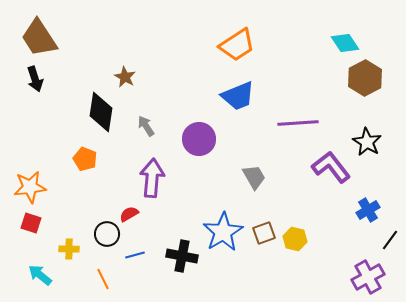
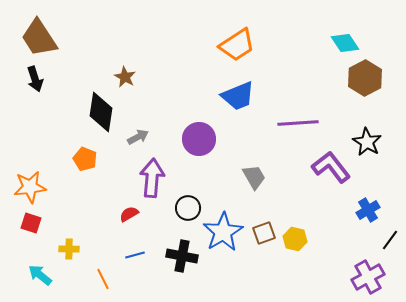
gray arrow: moved 8 px left, 11 px down; rotated 95 degrees clockwise
black circle: moved 81 px right, 26 px up
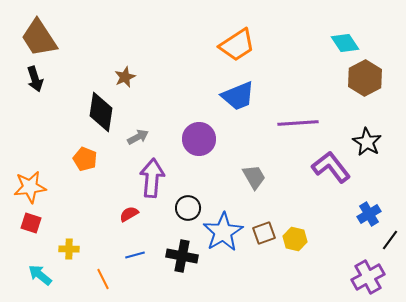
brown star: rotated 20 degrees clockwise
blue cross: moved 1 px right, 4 px down
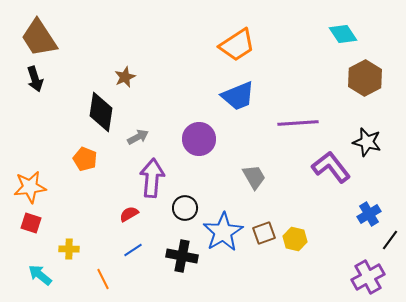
cyan diamond: moved 2 px left, 9 px up
black star: rotated 16 degrees counterclockwise
black circle: moved 3 px left
blue line: moved 2 px left, 5 px up; rotated 18 degrees counterclockwise
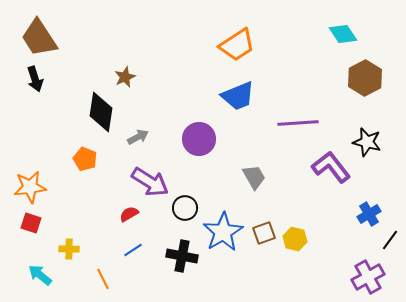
purple arrow: moved 2 px left, 4 px down; rotated 117 degrees clockwise
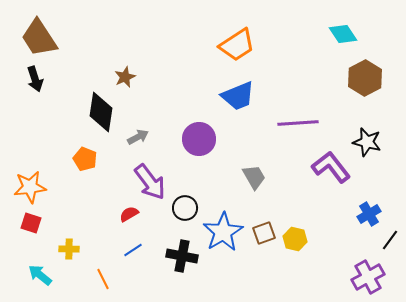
purple arrow: rotated 21 degrees clockwise
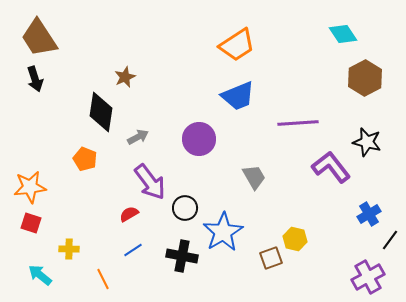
brown square: moved 7 px right, 25 px down
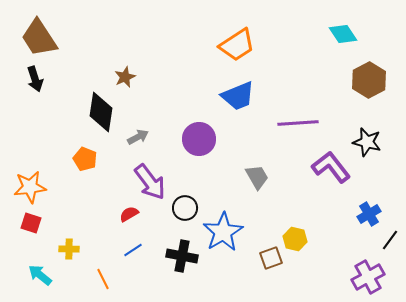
brown hexagon: moved 4 px right, 2 px down
gray trapezoid: moved 3 px right
